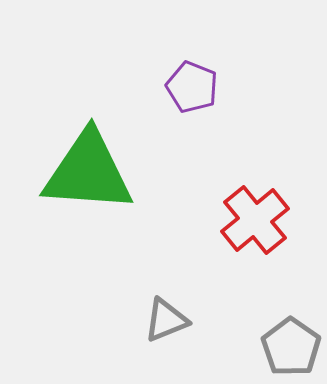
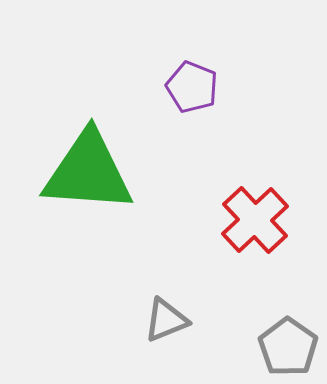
red cross: rotated 4 degrees counterclockwise
gray pentagon: moved 3 px left
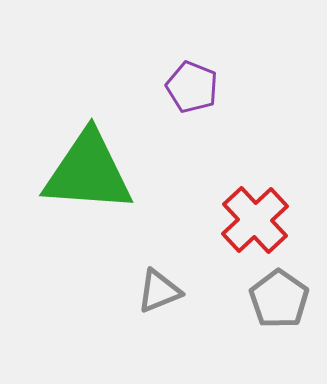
gray triangle: moved 7 px left, 29 px up
gray pentagon: moved 9 px left, 48 px up
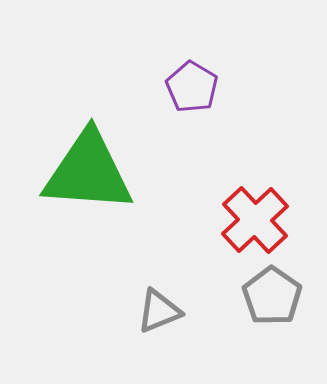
purple pentagon: rotated 9 degrees clockwise
gray triangle: moved 20 px down
gray pentagon: moved 7 px left, 3 px up
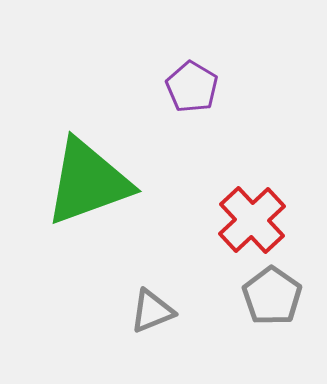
green triangle: moved 10 px down; rotated 24 degrees counterclockwise
red cross: moved 3 px left
gray triangle: moved 7 px left
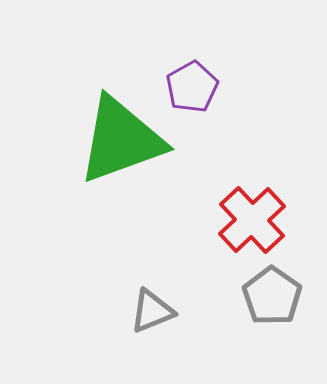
purple pentagon: rotated 12 degrees clockwise
green triangle: moved 33 px right, 42 px up
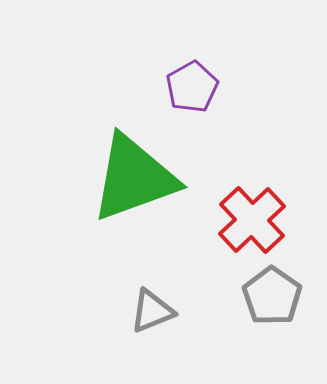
green triangle: moved 13 px right, 38 px down
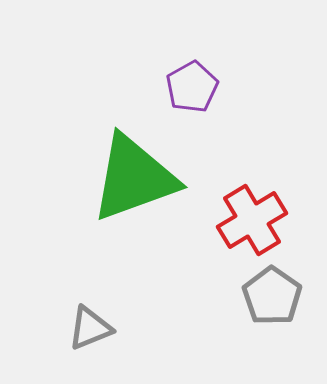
red cross: rotated 12 degrees clockwise
gray triangle: moved 62 px left, 17 px down
